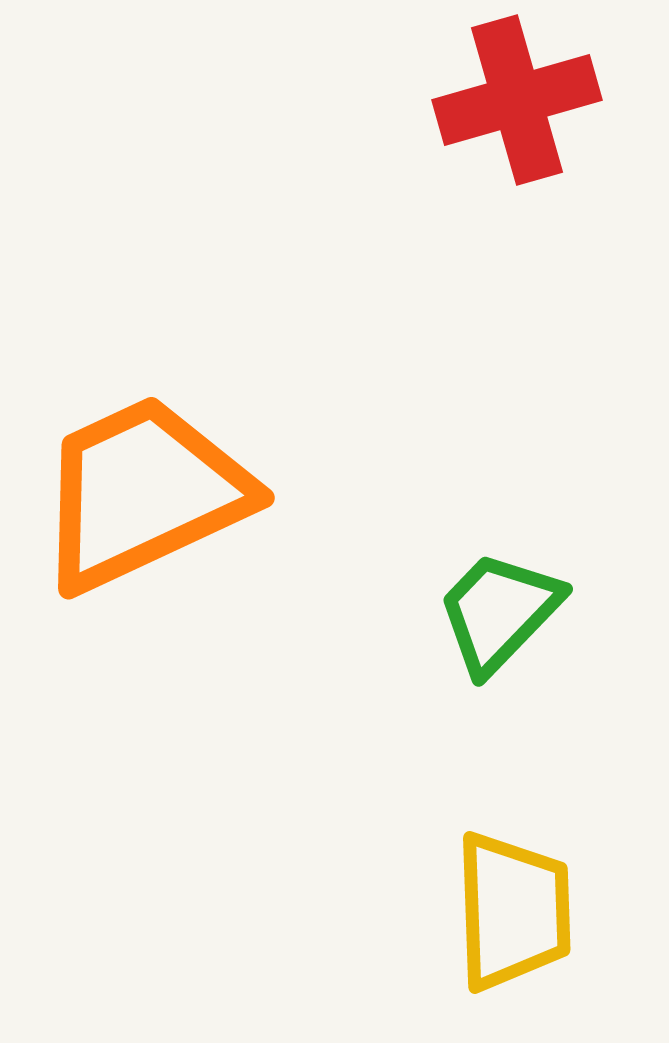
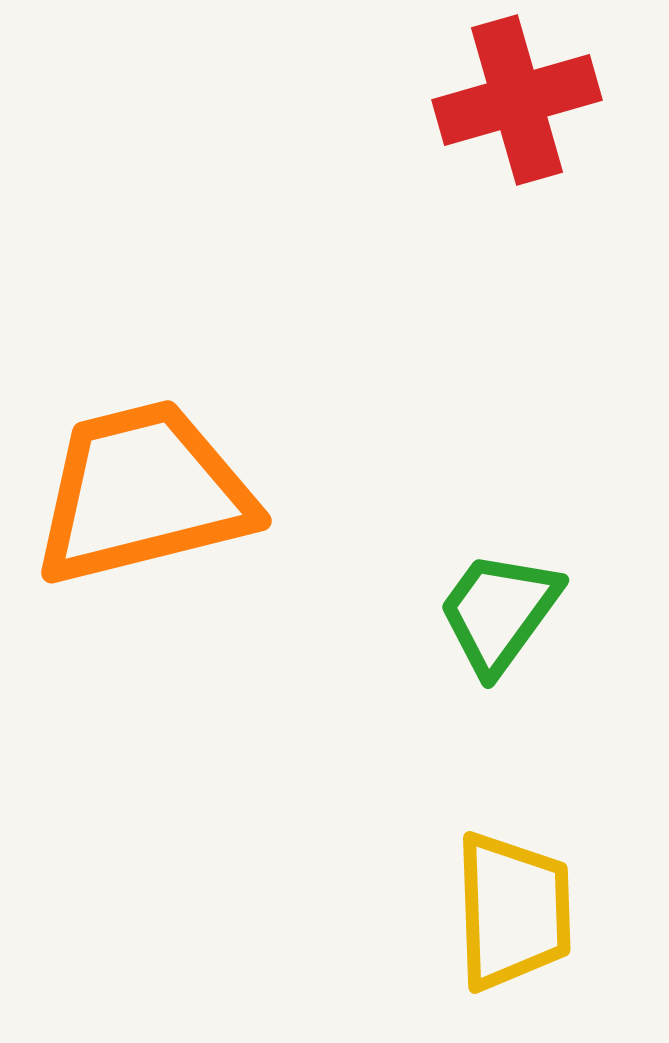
orange trapezoid: rotated 11 degrees clockwise
green trapezoid: rotated 8 degrees counterclockwise
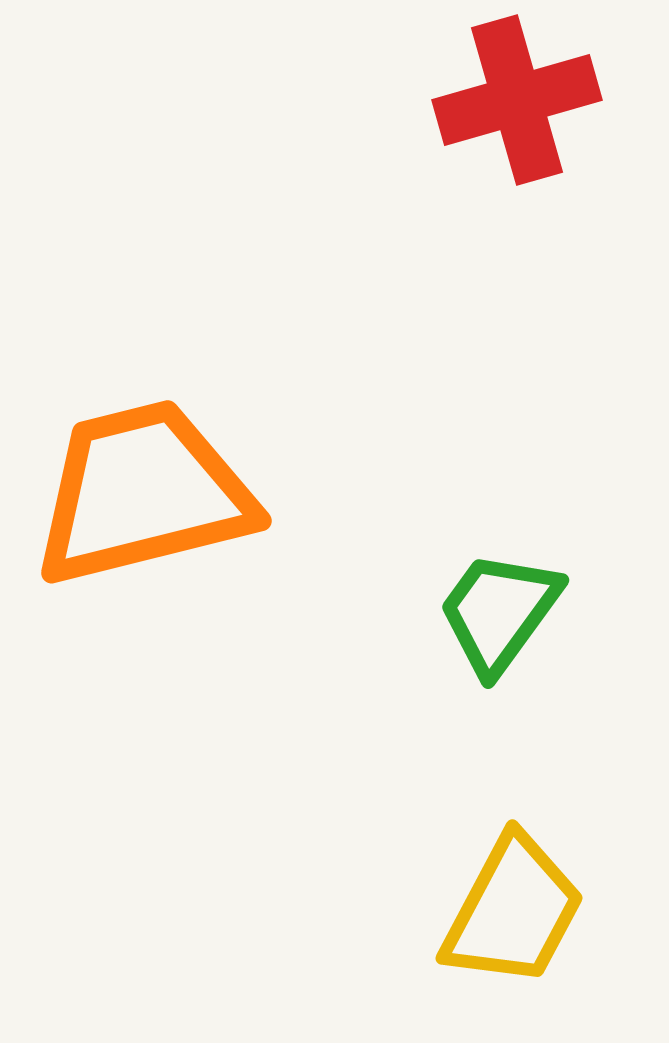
yellow trapezoid: rotated 30 degrees clockwise
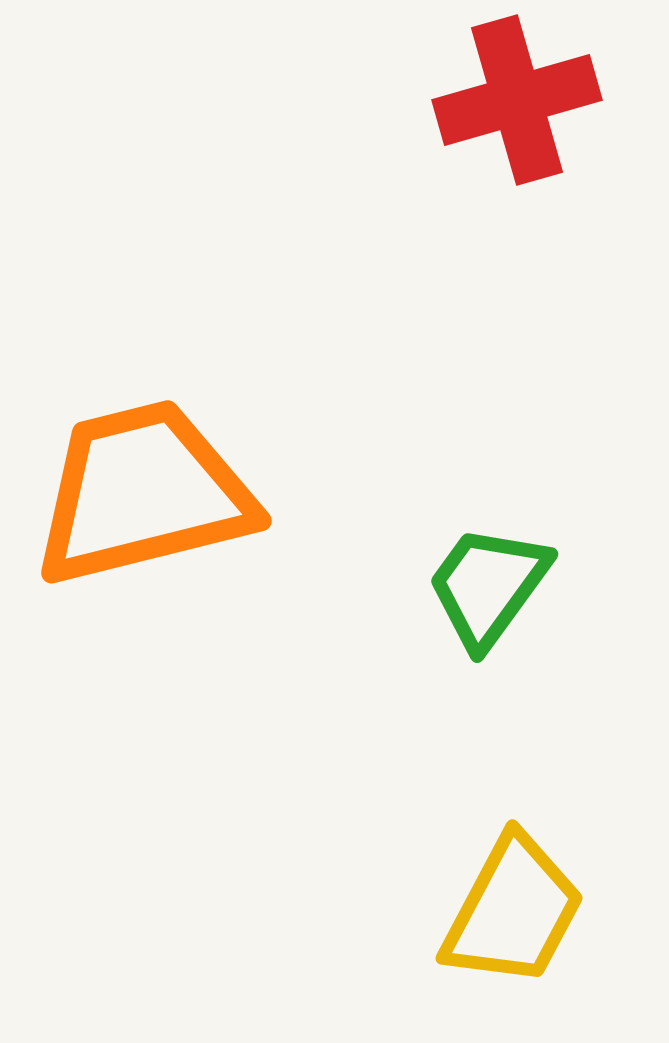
green trapezoid: moved 11 px left, 26 px up
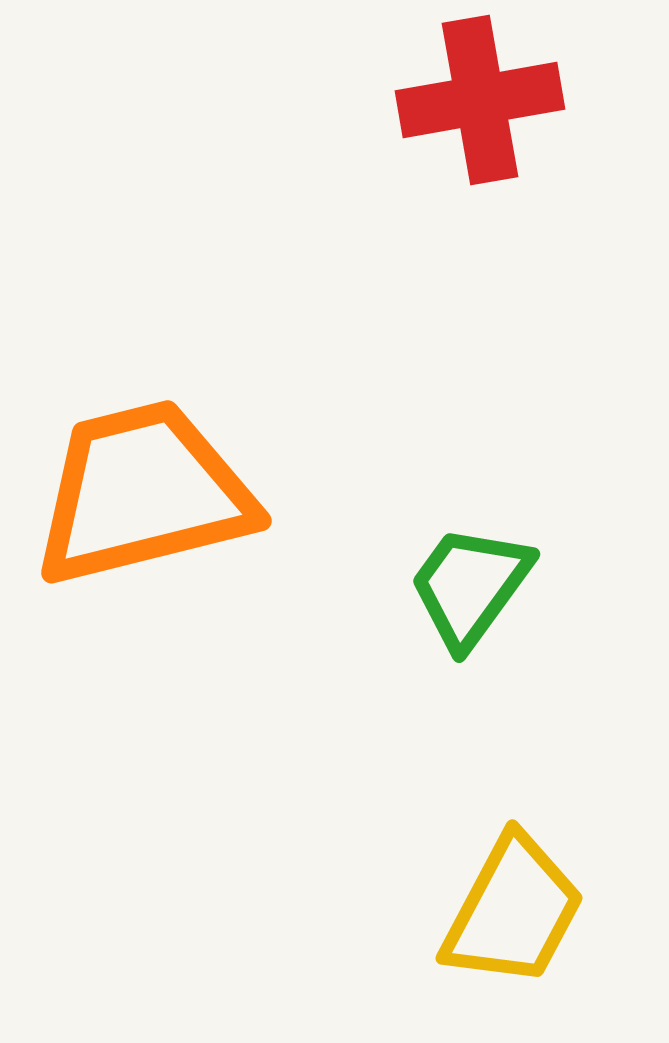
red cross: moved 37 px left; rotated 6 degrees clockwise
green trapezoid: moved 18 px left
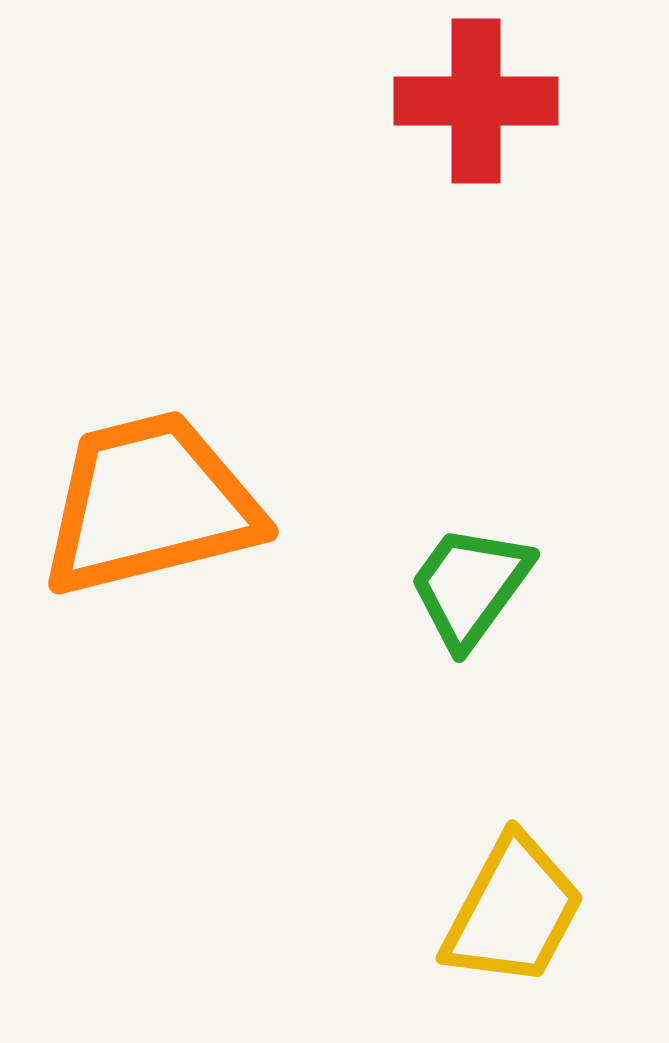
red cross: moved 4 px left, 1 px down; rotated 10 degrees clockwise
orange trapezoid: moved 7 px right, 11 px down
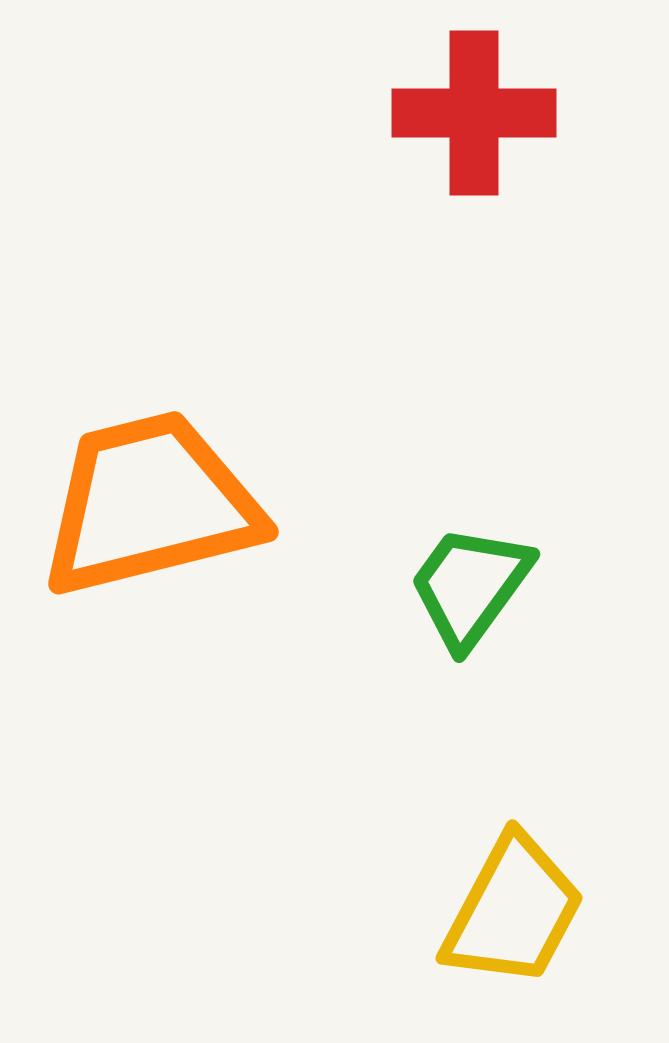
red cross: moved 2 px left, 12 px down
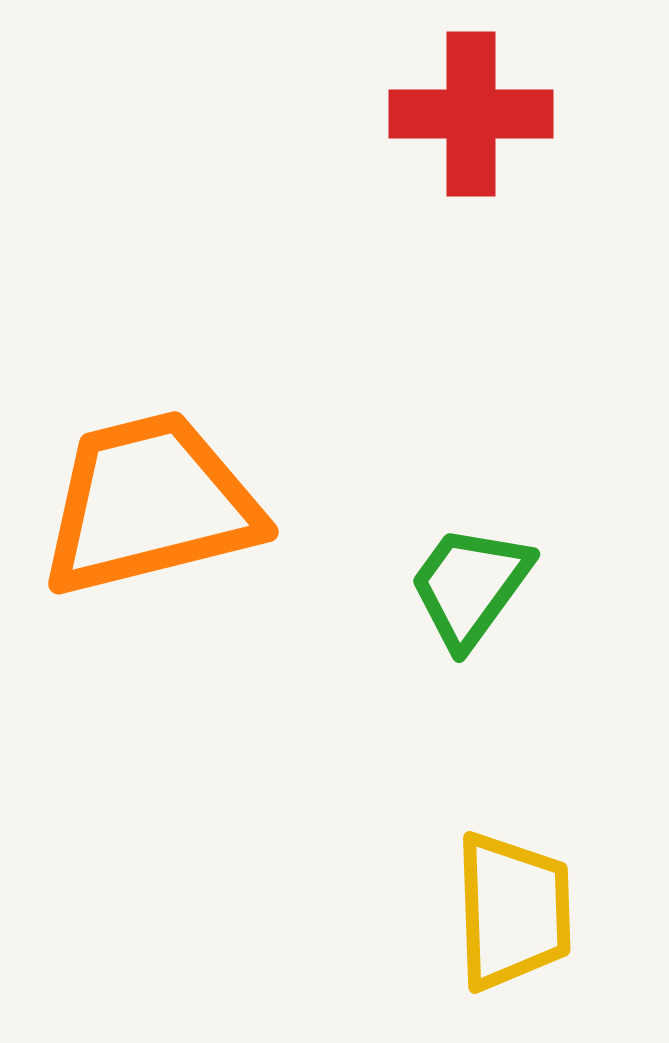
red cross: moved 3 px left, 1 px down
yellow trapezoid: rotated 30 degrees counterclockwise
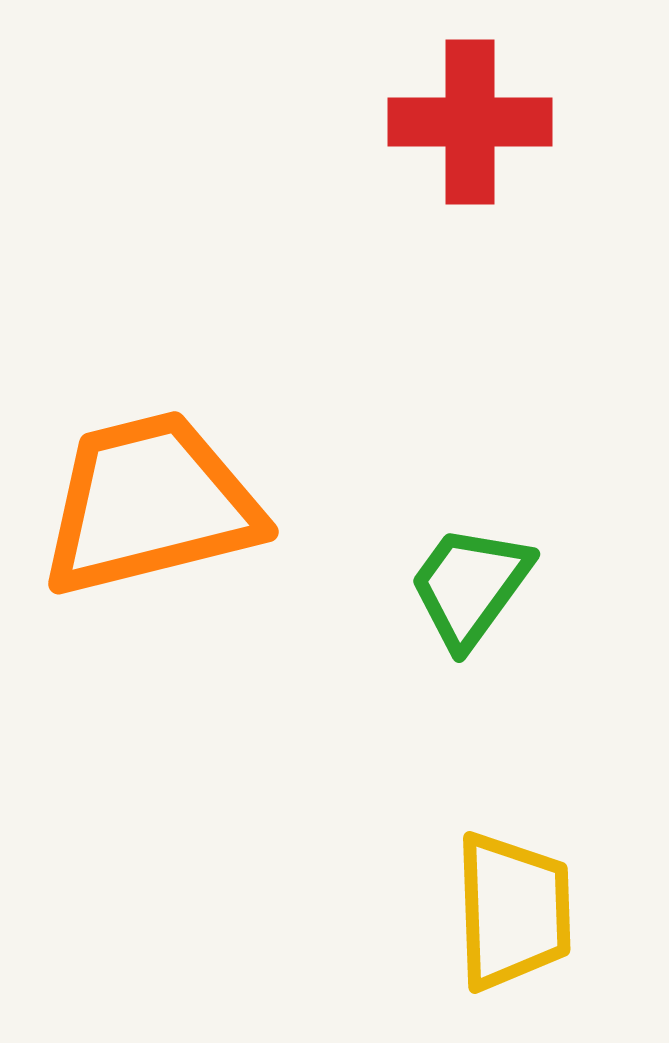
red cross: moved 1 px left, 8 px down
